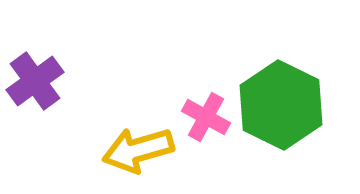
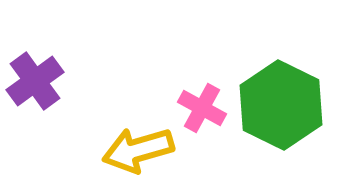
pink cross: moved 4 px left, 9 px up
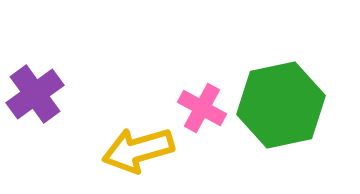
purple cross: moved 13 px down
green hexagon: rotated 22 degrees clockwise
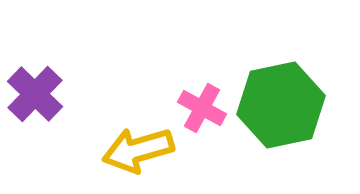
purple cross: rotated 10 degrees counterclockwise
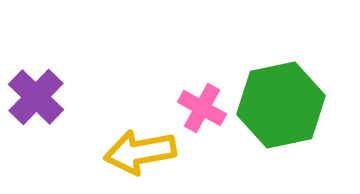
purple cross: moved 1 px right, 3 px down
yellow arrow: moved 2 px right, 2 px down; rotated 6 degrees clockwise
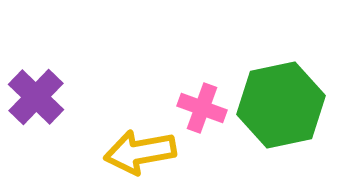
pink cross: rotated 9 degrees counterclockwise
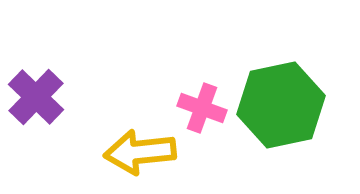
yellow arrow: rotated 4 degrees clockwise
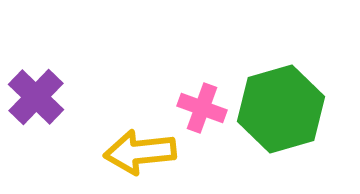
green hexagon: moved 4 px down; rotated 4 degrees counterclockwise
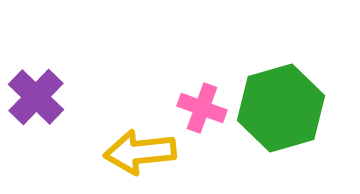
green hexagon: moved 1 px up
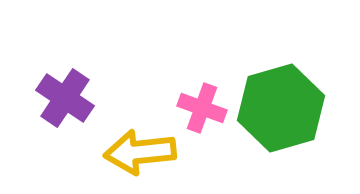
purple cross: moved 29 px right, 1 px down; rotated 10 degrees counterclockwise
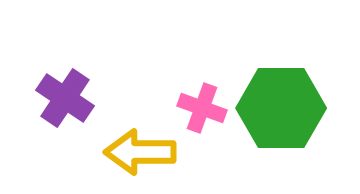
green hexagon: rotated 16 degrees clockwise
yellow arrow: rotated 6 degrees clockwise
